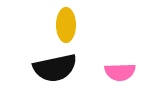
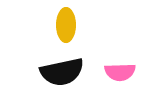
black semicircle: moved 7 px right, 4 px down
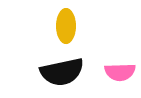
yellow ellipse: moved 1 px down
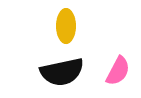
pink semicircle: moved 2 px left, 1 px up; rotated 60 degrees counterclockwise
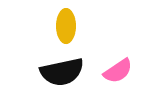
pink semicircle: rotated 28 degrees clockwise
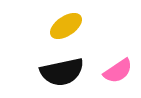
yellow ellipse: rotated 56 degrees clockwise
